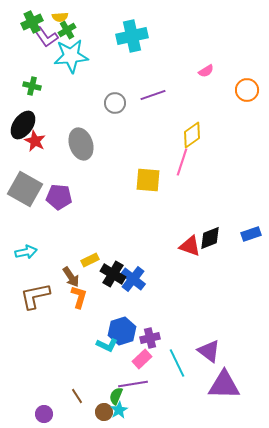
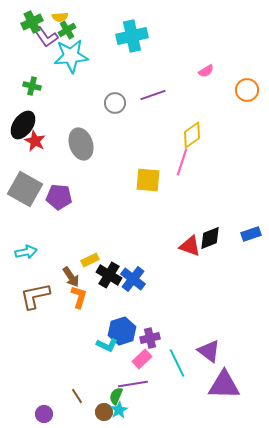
black cross at (113, 274): moved 4 px left, 1 px down
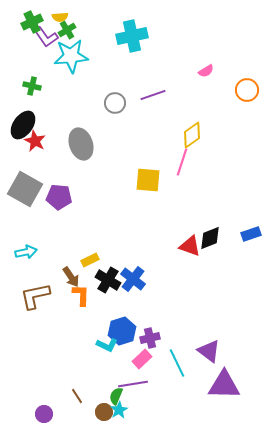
black cross at (109, 275): moved 1 px left, 5 px down
orange L-shape at (79, 297): moved 2 px right, 2 px up; rotated 15 degrees counterclockwise
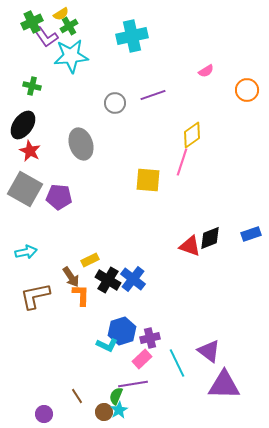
yellow semicircle at (60, 17): moved 1 px right, 3 px up; rotated 28 degrees counterclockwise
green cross at (67, 30): moved 2 px right, 4 px up
red star at (35, 141): moved 5 px left, 10 px down
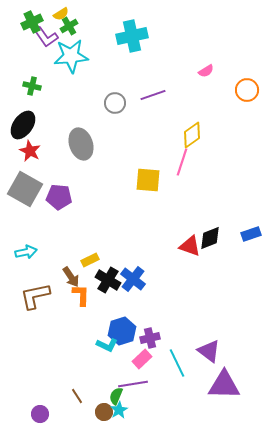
purple circle at (44, 414): moved 4 px left
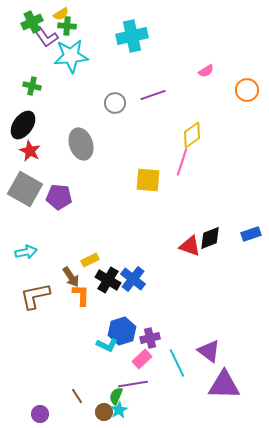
green cross at (69, 26): moved 2 px left; rotated 36 degrees clockwise
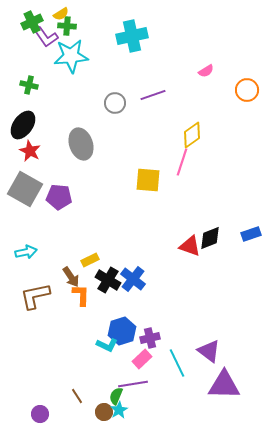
green cross at (32, 86): moved 3 px left, 1 px up
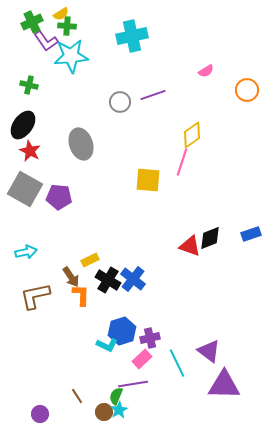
purple L-shape at (46, 37): moved 4 px down
gray circle at (115, 103): moved 5 px right, 1 px up
